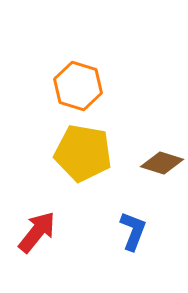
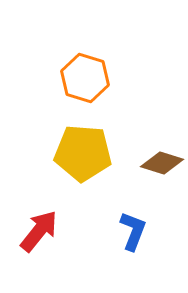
orange hexagon: moved 7 px right, 8 px up
yellow pentagon: rotated 6 degrees counterclockwise
red arrow: moved 2 px right, 1 px up
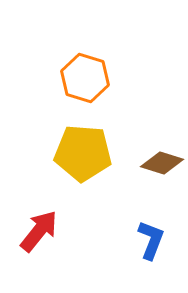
blue L-shape: moved 18 px right, 9 px down
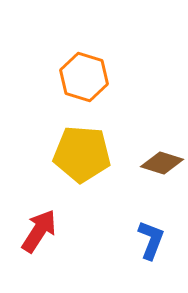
orange hexagon: moved 1 px left, 1 px up
yellow pentagon: moved 1 px left, 1 px down
red arrow: rotated 6 degrees counterclockwise
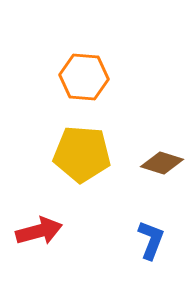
orange hexagon: rotated 12 degrees counterclockwise
red arrow: rotated 42 degrees clockwise
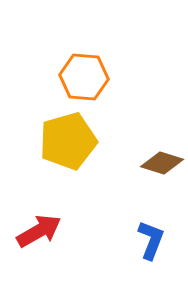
yellow pentagon: moved 14 px left, 13 px up; rotated 20 degrees counterclockwise
red arrow: rotated 15 degrees counterclockwise
